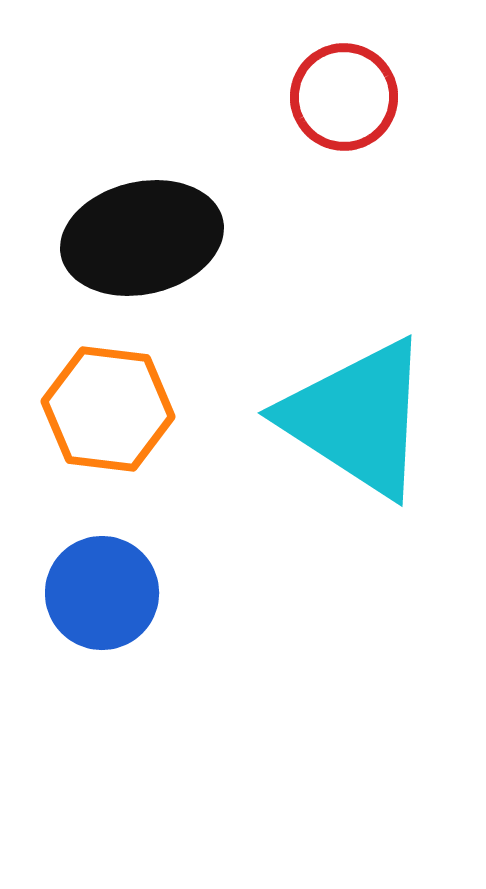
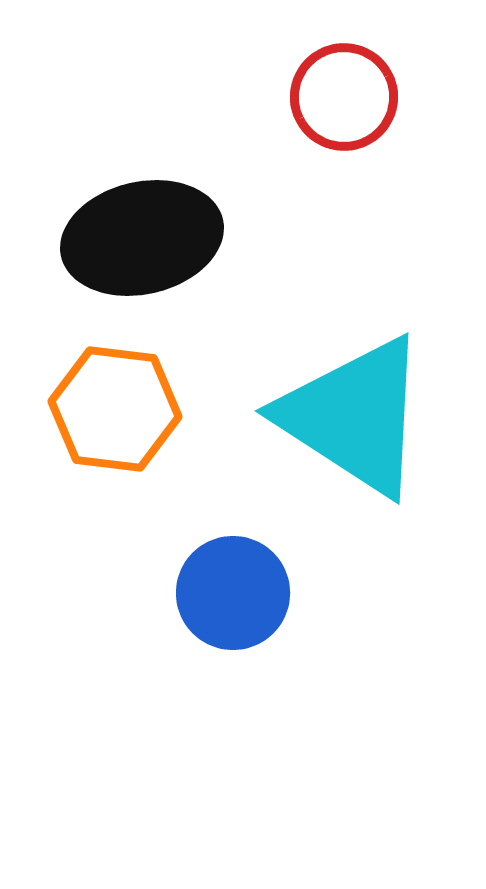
orange hexagon: moved 7 px right
cyan triangle: moved 3 px left, 2 px up
blue circle: moved 131 px right
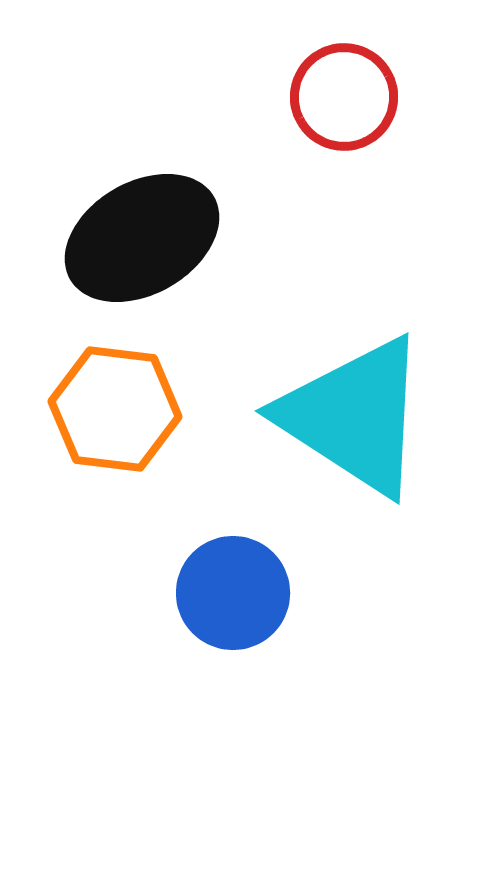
black ellipse: rotated 17 degrees counterclockwise
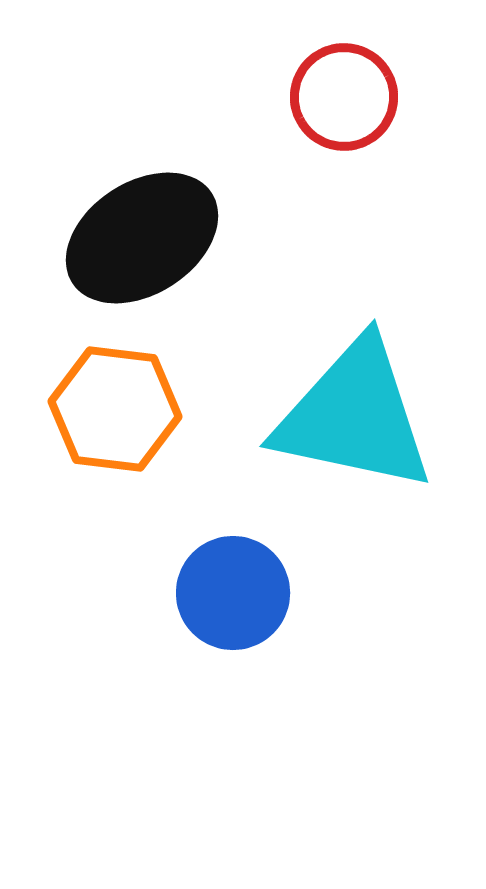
black ellipse: rotated 3 degrees counterclockwise
cyan triangle: rotated 21 degrees counterclockwise
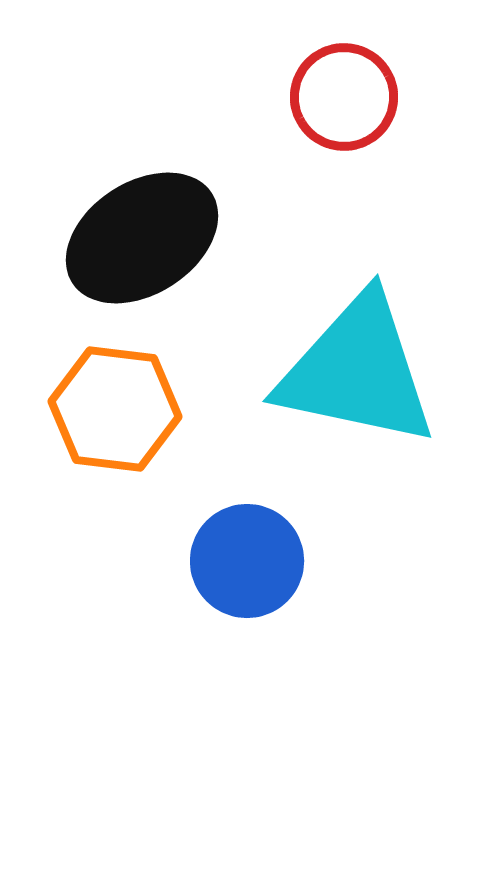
cyan triangle: moved 3 px right, 45 px up
blue circle: moved 14 px right, 32 px up
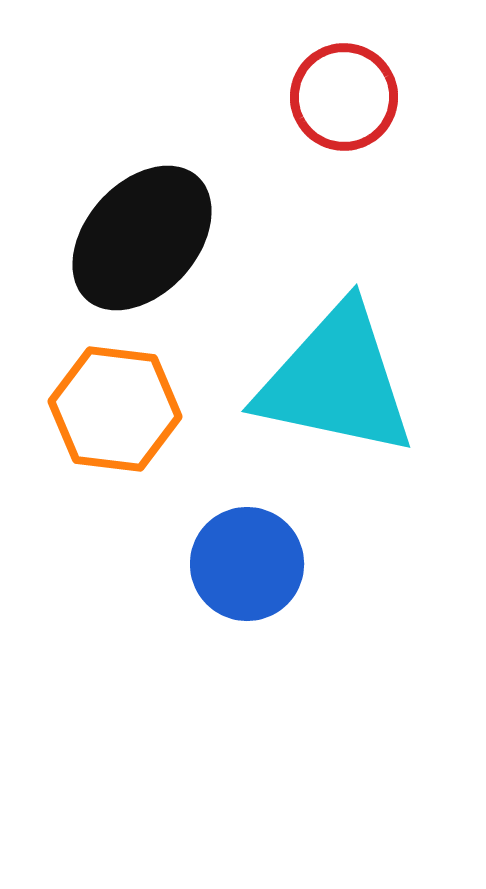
black ellipse: rotated 15 degrees counterclockwise
cyan triangle: moved 21 px left, 10 px down
blue circle: moved 3 px down
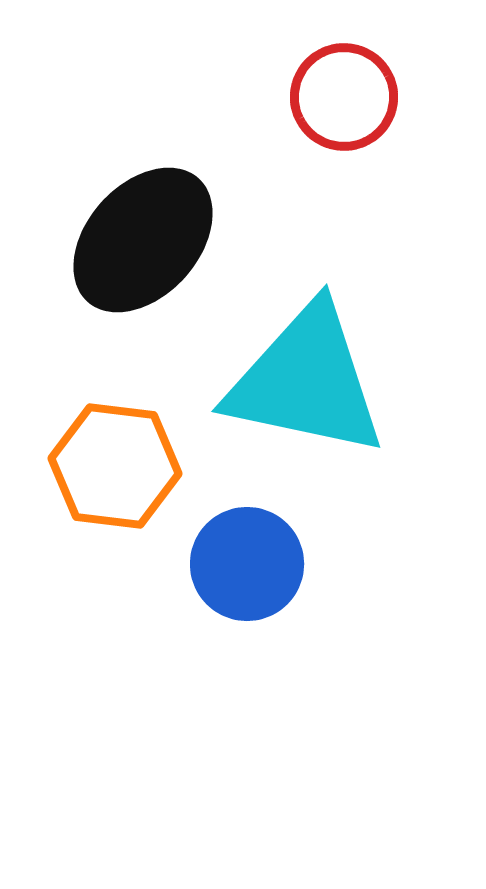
black ellipse: moved 1 px right, 2 px down
cyan triangle: moved 30 px left
orange hexagon: moved 57 px down
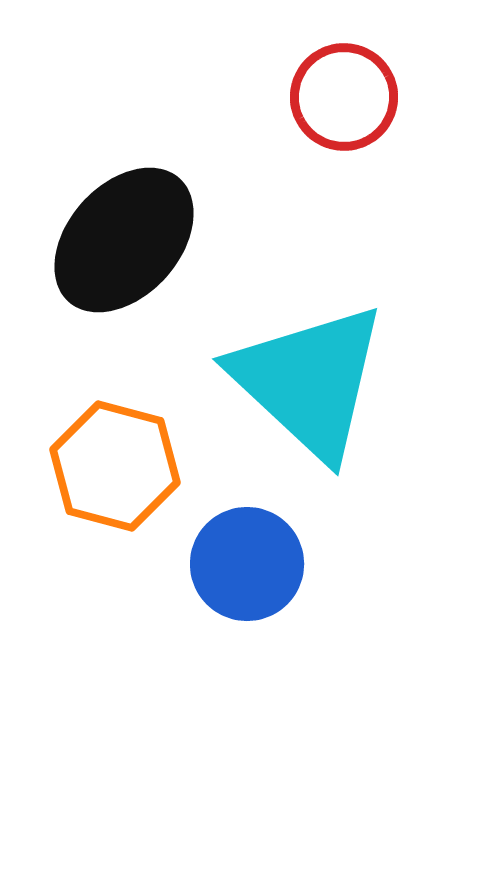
black ellipse: moved 19 px left
cyan triangle: moved 3 px right; rotated 31 degrees clockwise
orange hexagon: rotated 8 degrees clockwise
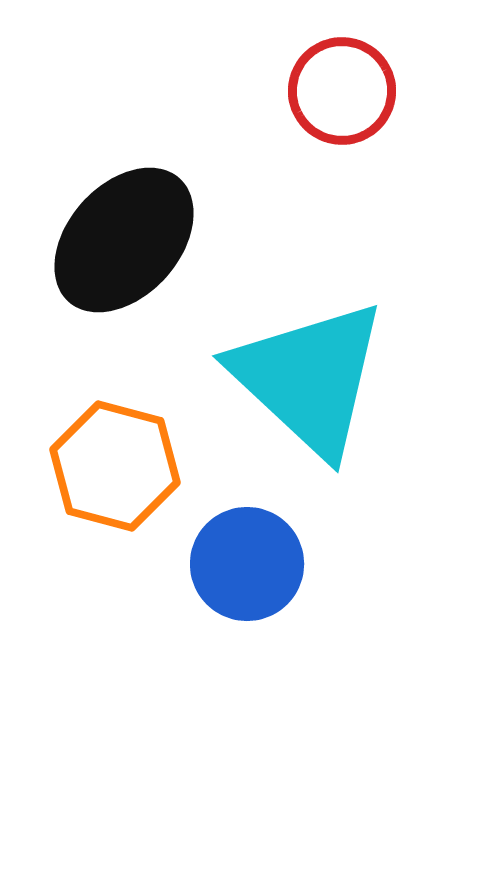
red circle: moved 2 px left, 6 px up
cyan triangle: moved 3 px up
